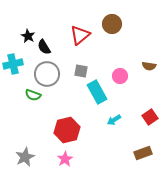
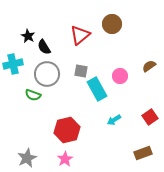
brown semicircle: rotated 136 degrees clockwise
cyan rectangle: moved 3 px up
gray star: moved 2 px right, 1 px down
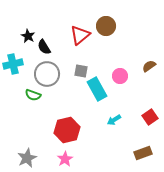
brown circle: moved 6 px left, 2 px down
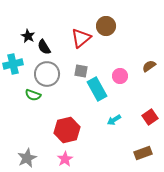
red triangle: moved 1 px right, 3 px down
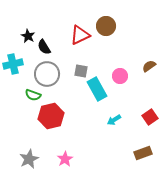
red triangle: moved 1 px left, 3 px up; rotated 15 degrees clockwise
red hexagon: moved 16 px left, 14 px up
gray star: moved 2 px right, 1 px down
